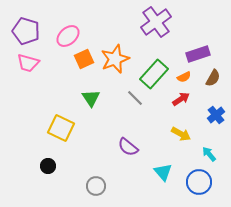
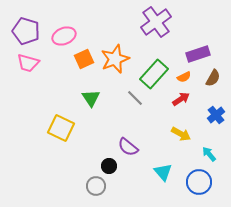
pink ellipse: moved 4 px left; rotated 20 degrees clockwise
black circle: moved 61 px right
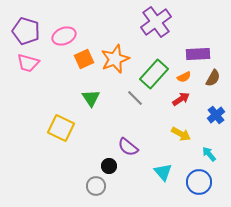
purple rectangle: rotated 15 degrees clockwise
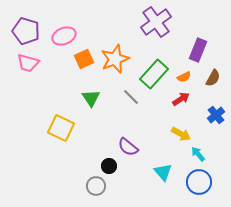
purple rectangle: moved 4 px up; rotated 65 degrees counterclockwise
gray line: moved 4 px left, 1 px up
cyan arrow: moved 11 px left
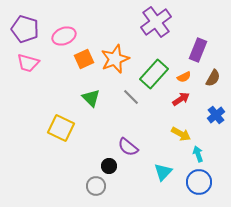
purple pentagon: moved 1 px left, 2 px up
green triangle: rotated 12 degrees counterclockwise
cyan arrow: rotated 21 degrees clockwise
cyan triangle: rotated 24 degrees clockwise
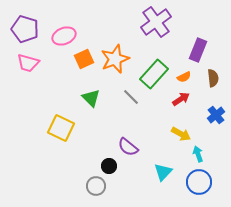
brown semicircle: rotated 36 degrees counterclockwise
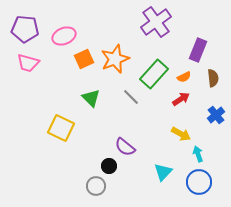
purple pentagon: rotated 12 degrees counterclockwise
purple semicircle: moved 3 px left
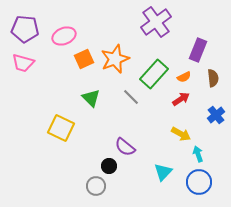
pink trapezoid: moved 5 px left
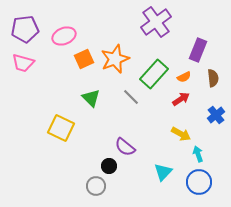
purple pentagon: rotated 12 degrees counterclockwise
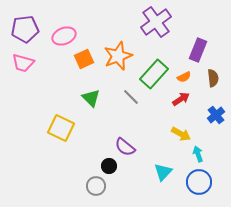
orange star: moved 3 px right, 3 px up
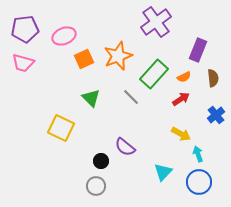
black circle: moved 8 px left, 5 px up
